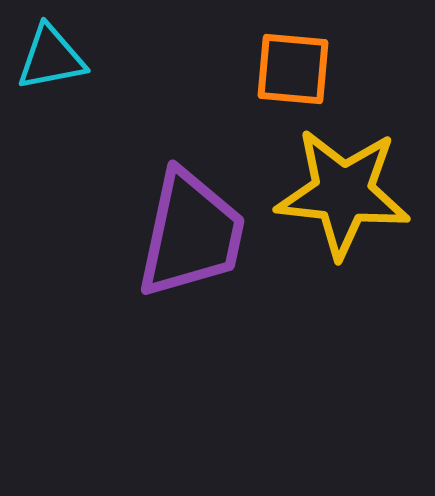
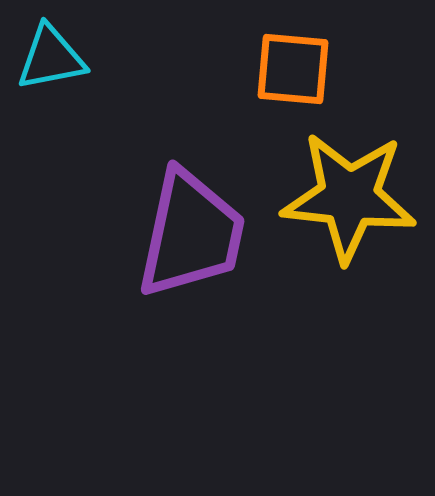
yellow star: moved 6 px right, 4 px down
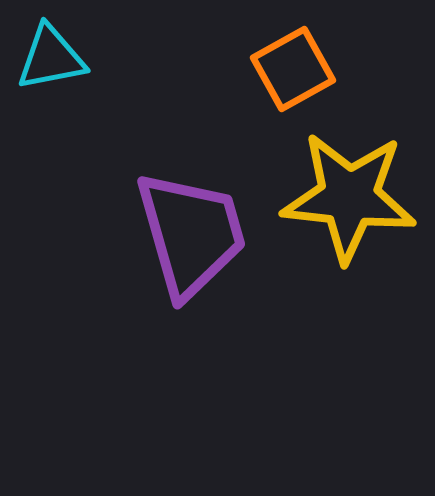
orange square: rotated 34 degrees counterclockwise
purple trapezoid: rotated 28 degrees counterclockwise
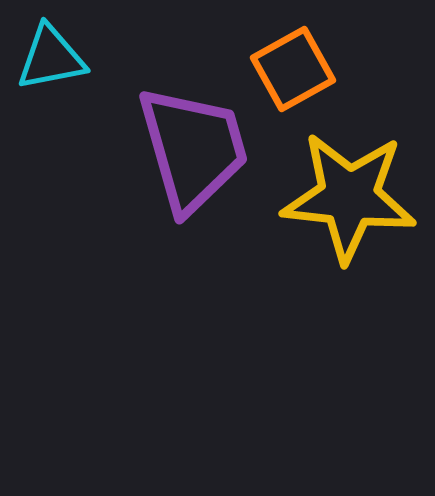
purple trapezoid: moved 2 px right, 85 px up
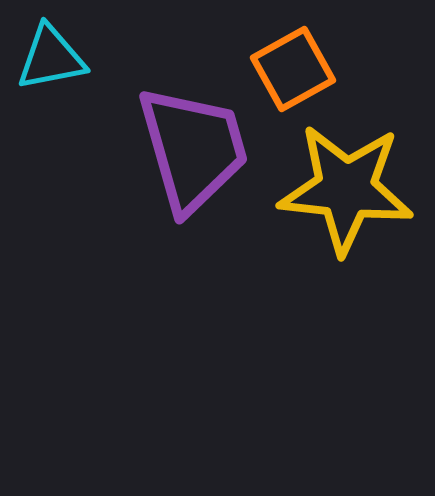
yellow star: moved 3 px left, 8 px up
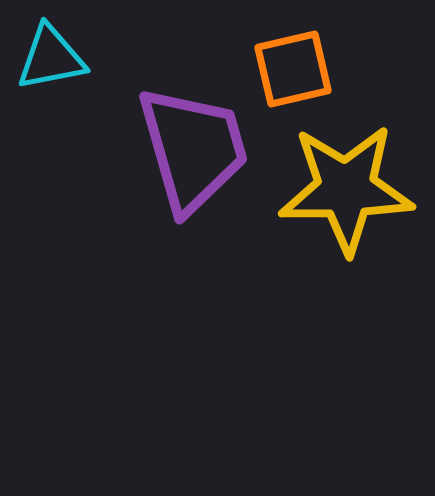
orange square: rotated 16 degrees clockwise
yellow star: rotated 7 degrees counterclockwise
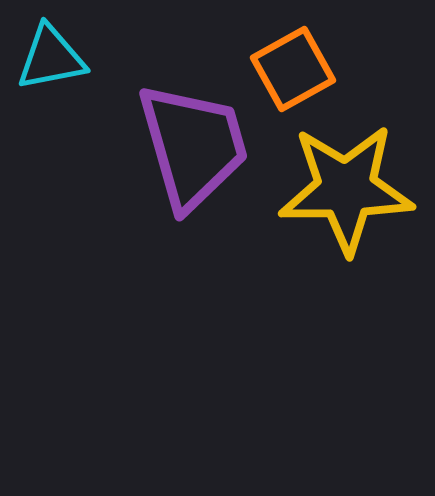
orange square: rotated 16 degrees counterclockwise
purple trapezoid: moved 3 px up
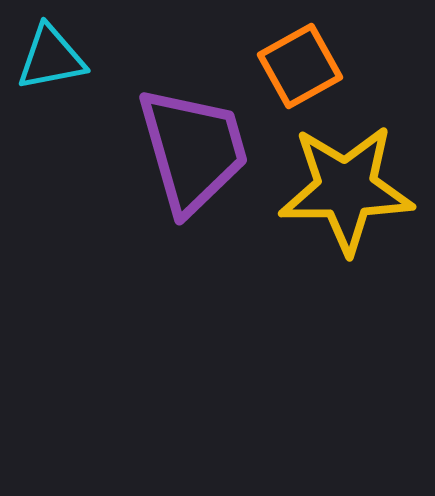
orange square: moved 7 px right, 3 px up
purple trapezoid: moved 4 px down
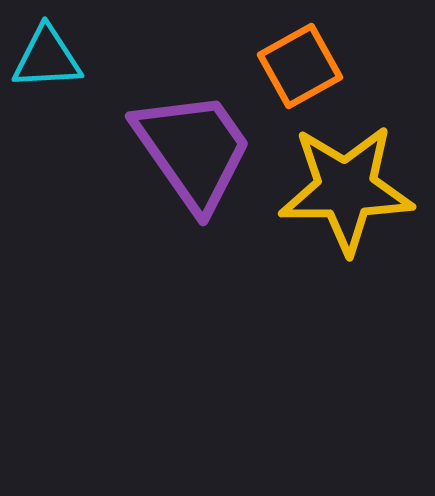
cyan triangle: moved 4 px left; rotated 8 degrees clockwise
purple trapezoid: rotated 19 degrees counterclockwise
